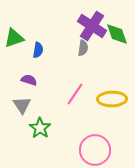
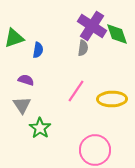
purple semicircle: moved 3 px left
pink line: moved 1 px right, 3 px up
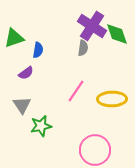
purple semicircle: moved 7 px up; rotated 126 degrees clockwise
green star: moved 1 px right, 2 px up; rotated 25 degrees clockwise
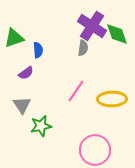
blue semicircle: rotated 14 degrees counterclockwise
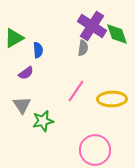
green triangle: rotated 10 degrees counterclockwise
green star: moved 2 px right, 5 px up
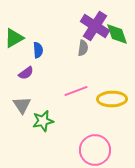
purple cross: moved 3 px right
pink line: rotated 35 degrees clockwise
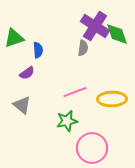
green triangle: rotated 10 degrees clockwise
purple semicircle: moved 1 px right
pink line: moved 1 px left, 1 px down
gray triangle: rotated 18 degrees counterclockwise
green star: moved 24 px right
pink circle: moved 3 px left, 2 px up
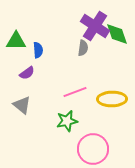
green triangle: moved 2 px right, 3 px down; rotated 20 degrees clockwise
pink circle: moved 1 px right, 1 px down
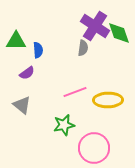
green diamond: moved 2 px right, 1 px up
yellow ellipse: moved 4 px left, 1 px down
green star: moved 3 px left, 4 px down
pink circle: moved 1 px right, 1 px up
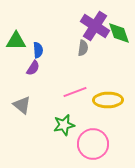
purple semicircle: moved 6 px right, 5 px up; rotated 21 degrees counterclockwise
pink circle: moved 1 px left, 4 px up
